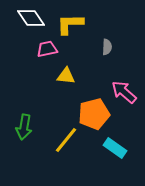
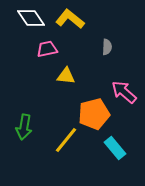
yellow L-shape: moved 5 px up; rotated 40 degrees clockwise
cyan rectangle: rotated 15 degrees clockwise
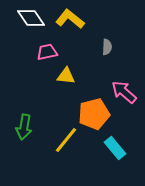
pink trapezoid: moved 3 px down
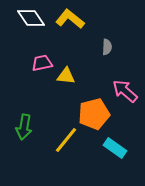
pink trapezoid: moved 5 px left, 11 px down
pink arrow: moved 1 px right, 1 px up
cyan rectangle: rotated 15 degrees counterclockwise
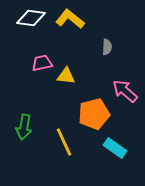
white diamond: rotated 48 degrees counterclockwise
yellow line: moved 2 px left, 2 px down; rotated 64 degrees counterclockwise
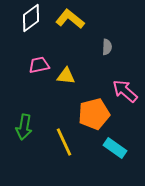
white diamond: rotated 44 degrees counterclockwise
pink trapezoid: moved 3 px left, 2 px down
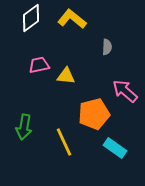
yellow L-shape: moved 2 px right
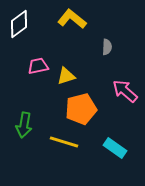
white diamond: moved 12 px left, 6 px down
pink trapezoid: moved 1 px left, 1 px down
yellow triangle: rotated 24 degrees counterclockwise
orange pentagon: moved 13 px left, 5 px up
green arrow: moved 2 px up
yellow line: rotated 48 degrees counterclockwise
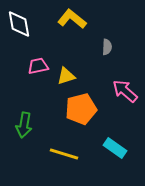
white diamond: rotated 64 degrees counterclockwise
yellow line: moved 12 px down
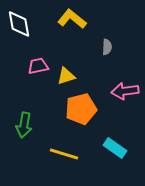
pink arrow: rotated 48 degrees counterclockwise
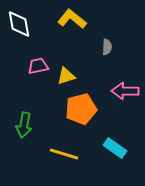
pink arrow: rotated 8 degrees clockwise
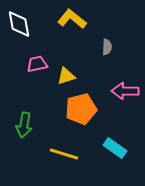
pink trapezoid: moved 1 px left, 2 px up
